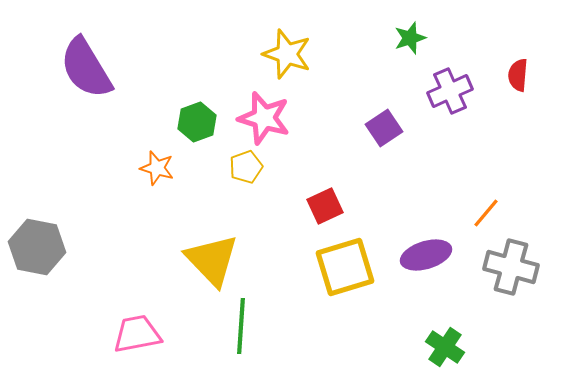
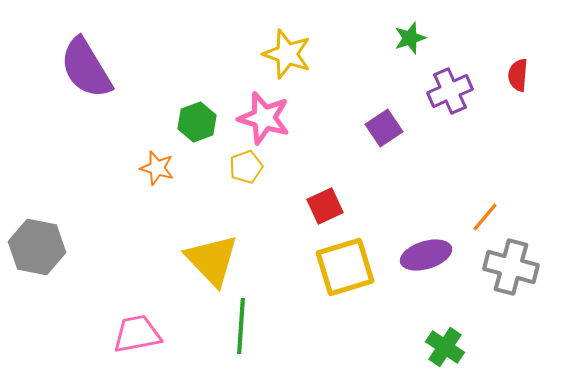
orange line: moved 1 px left, 4 px down
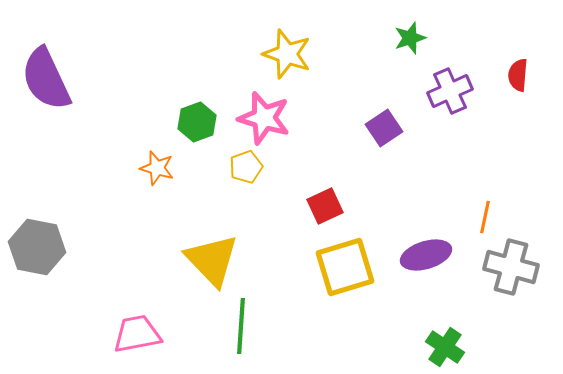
purple semicircle: moved 40 px left, 11 px down; rotated 6 degrees clockwise
orange line: rotated 28 degrees counterclockwise
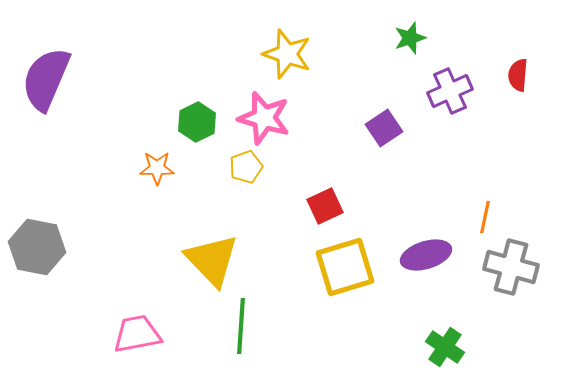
purple semicircle: rotated 48 degrees clockwise
green hexagon: rotated 6 degrees counterclockwise
orange star: rotated 16 degrees counterclockwise
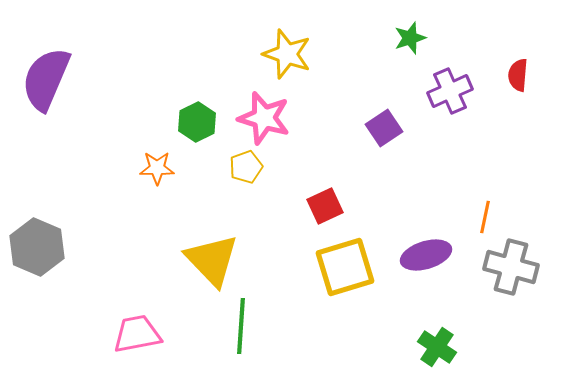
gray hexagon: rotated 12 degrees clockwise
green cross: moved 8 px left
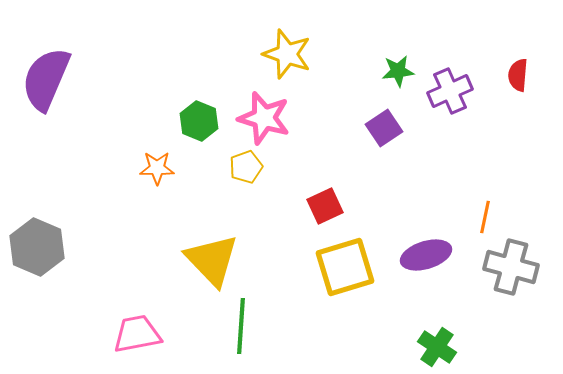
green star: moved 12 px left, 33 px down; rotated 12 degrees clockwise
green hexagon: moved 2 px right, 1 px up; rotated 12 degrees counterclockwise
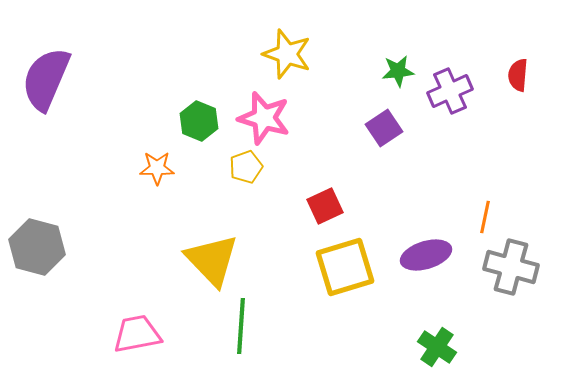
gray hexagon: rotated 8 degrees counterclockwise
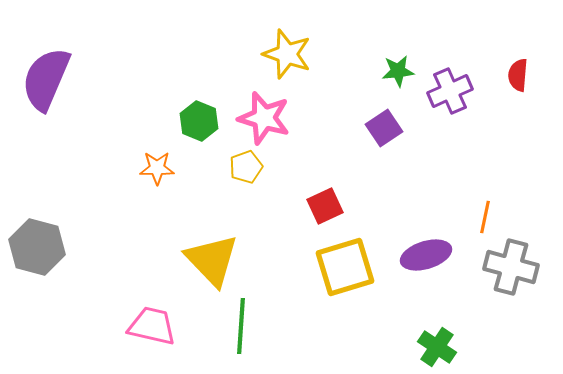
pink trapezoid: moved 15 px right, 8 px up; rotated 24 degrees clockwise
